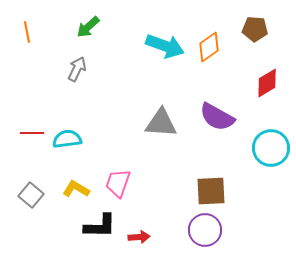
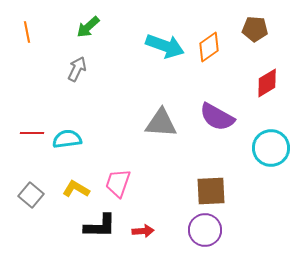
red arrow: moved 4 px right, 6 px up
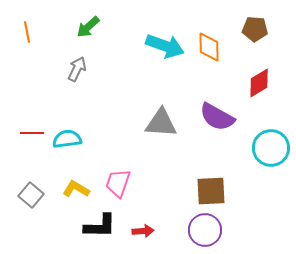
orange diamond: rotated 56 degrees counterclockwise
red diamond: moved 8 px left
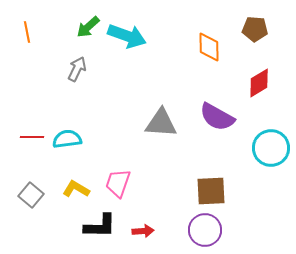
cyan arrow: moved 38 px left, 10 px up
red line: moved 4 px down
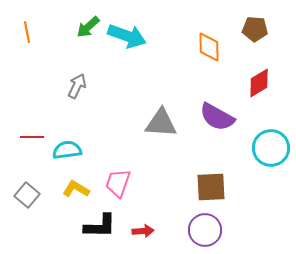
gray arrow: moved 17 px down
cyan semicircle: moved 11 px down
brown square: moved 4 px up
gray square: moved 4 px left
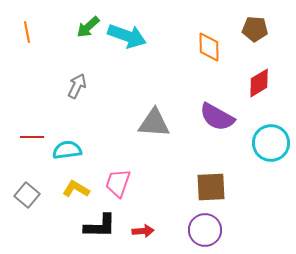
gray triangle: moved 7 px left
cyan circle: moved 5 px up
